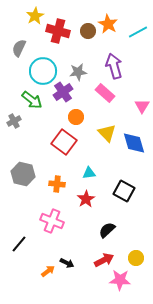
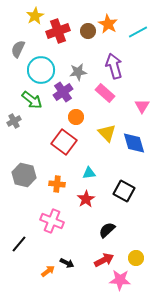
red cross: rotated 35 degrees counterclockwise
gray semicircle: moved 1 px left, 1 px down
cyan circle: moved 2 px left, 1 px up
gray hexagon: moved 1 px right, 1 px down
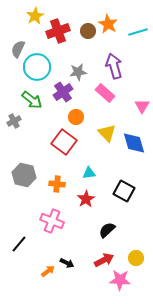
cyan line: rotated 12 degrees clockwise
cyan circle: moved 4 px left, 3 px up
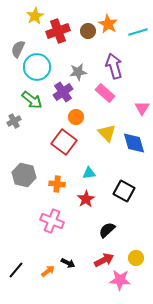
pink triangle: moved 2 px down
black line: moved 3 px left, 26 px down
black arrow: moved 1 px right
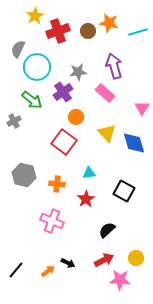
orange star: moved 1 px right, 1 px up; rotated 18 degrees counterclockwise
